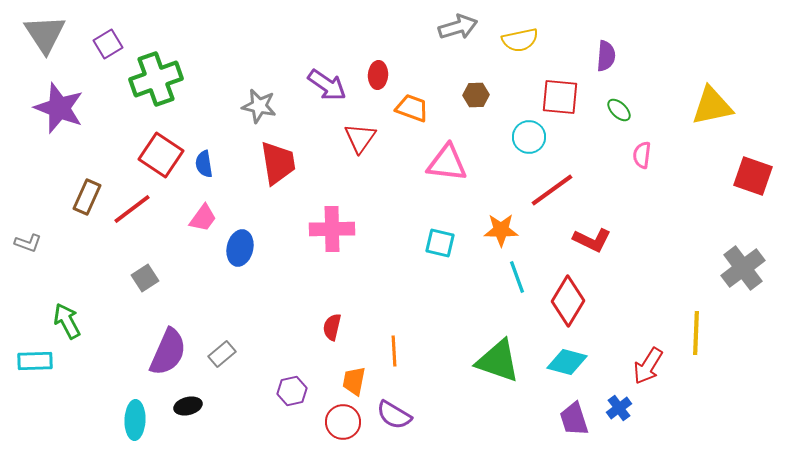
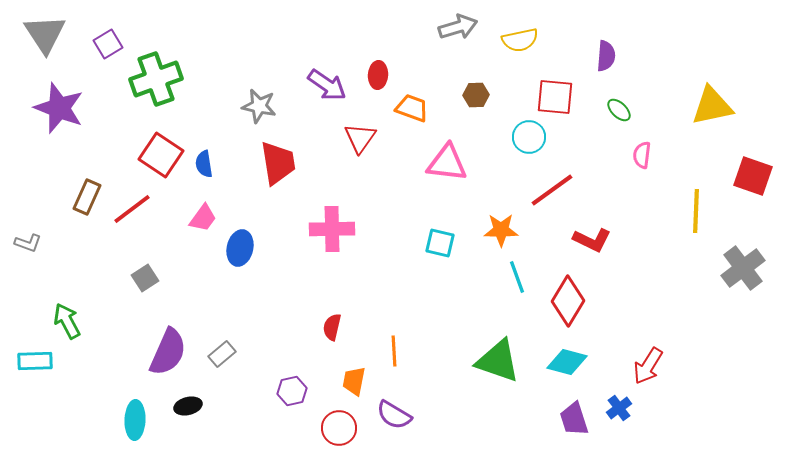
red square at (560, 97): moved 5 px left
yellow line at (696, 333): moved 122 px up
red circle at (343, 422): moved 4 px left, 6 px down
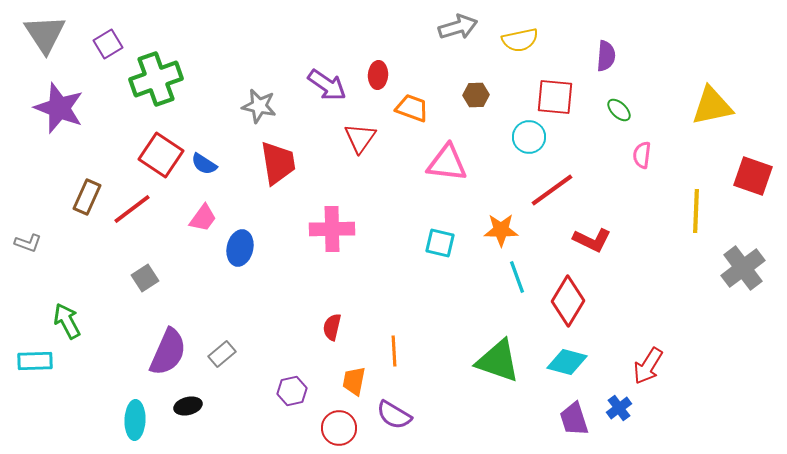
blue semicircle at (204, 164): rotated 48 degrees counterclockwise
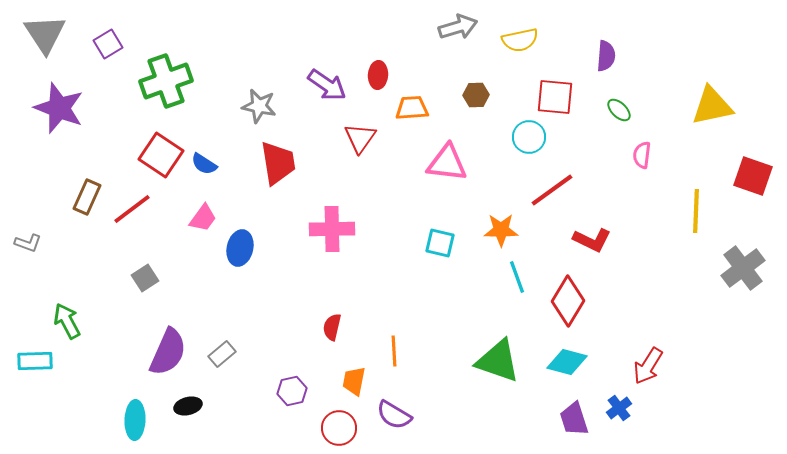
green cross at (156, 79): moved 10 px right, 2 px down
orange trapezoid at (412, 108): rotated 24 degrees counterclockwise
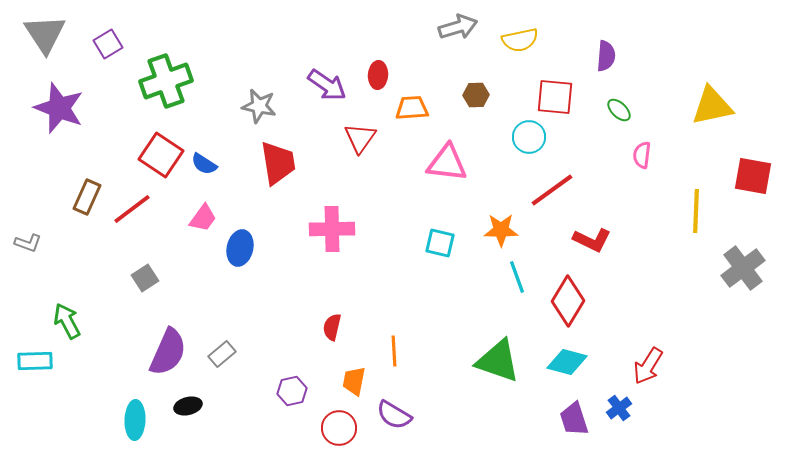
red square at (753, 176): rotated 9 degrees counterclockwise
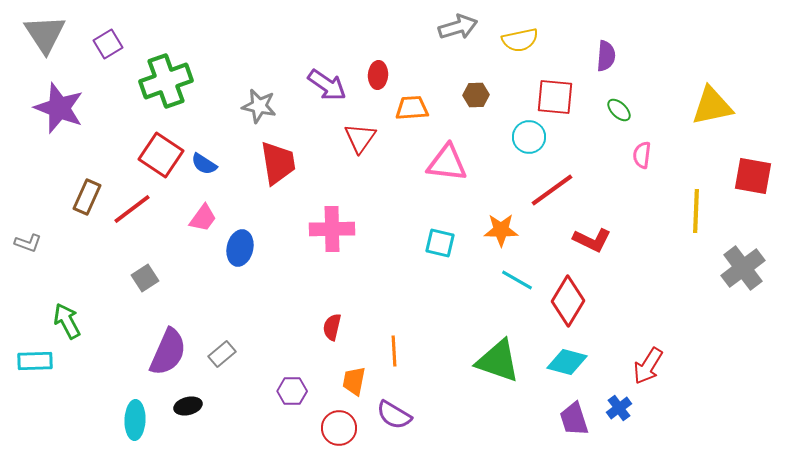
cyan line at (517, 277): moved 3 px down; rotated 40 degrees counterclockwise
purple hexagon at (292, 391): rotated 12 degrees clockwise
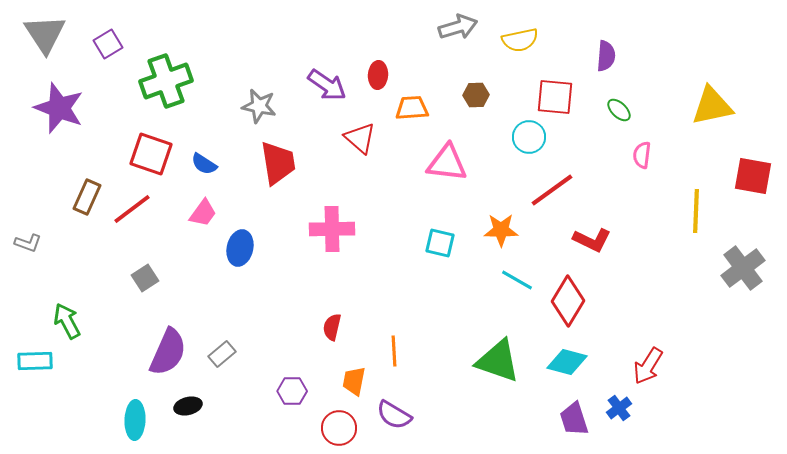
red triangle at (360, 138): rotated 24 degrees counterclockwise
red square at (161, 155): moved 10 px left, 1 px up; rotated 15 degrees counterclockwise
pink trapezoid at (203, 218): moved 5 px up
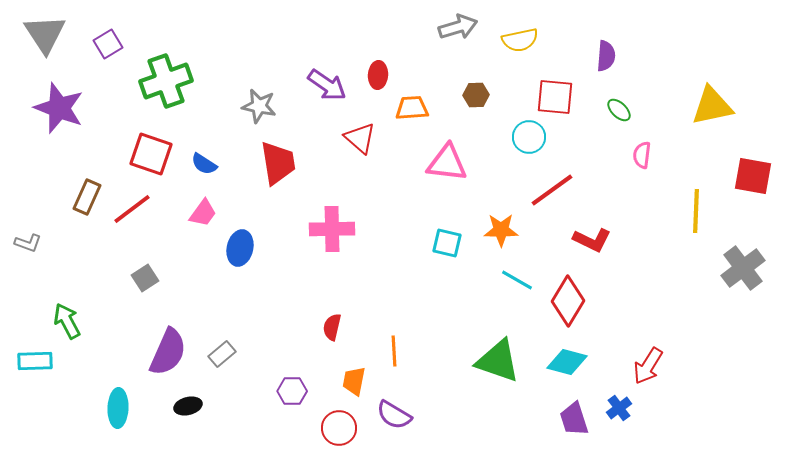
cyan square at (440, 243): moved 7 px right
cyan ellipse at (135, 420): moved 17 px left, 12 px up
